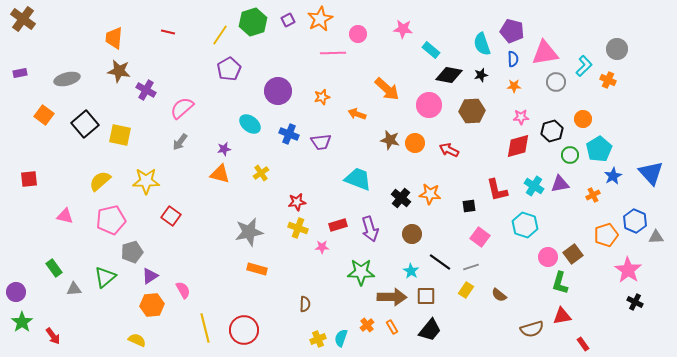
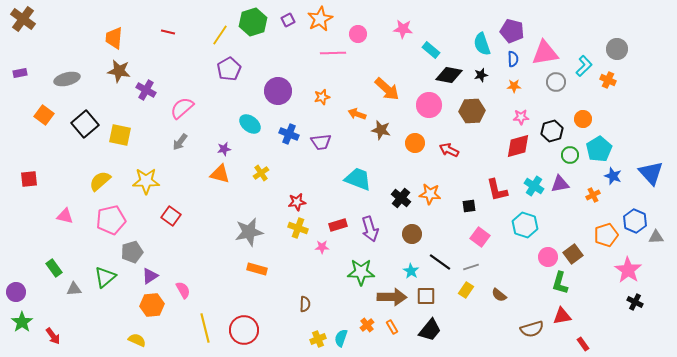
brown star at (390, 140): moved 9 px left, 10 px up
blue star at (613, 176): rotated 24 degrees counterclockwise
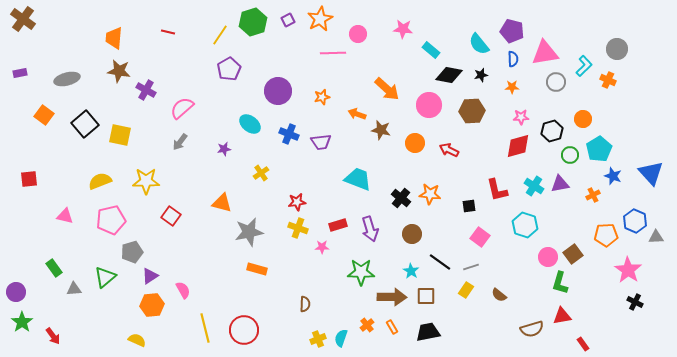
cyan semicircle at (482, 44): moved 3 px left; rotated 20 degrees counterclockwise
orange star at (514, 86): moved 2 px left, 1 px down
orange triangle at (220, 174): moved 2 px right, 29 px down
yellow semicircle at (100, 181): rotated 20 degrees clockwise
orange pentagon at (606, 235): rotated 15 degrees clockwise
black trapezoid at (430, 330): moved 2 px left, 2 px down; rotated 140 degrees counterclockwise
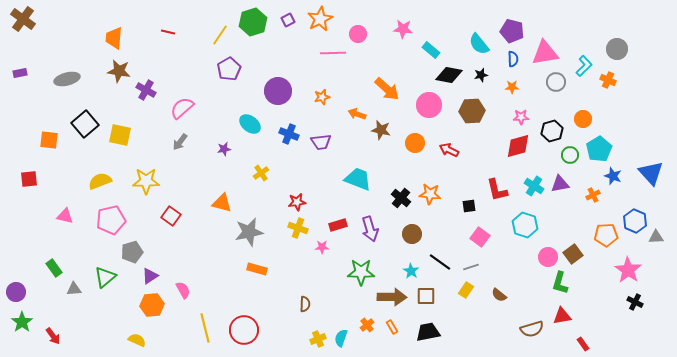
orange square at (44, 115): moved 5 px right, 25 px down; rotated 30 degrees counterclockwise
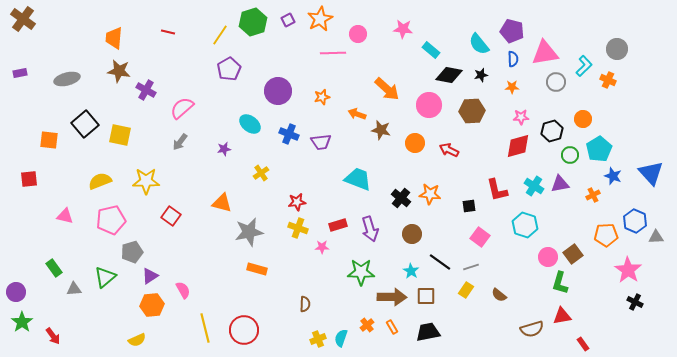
yellow semicircle at (137, 340): rotated 132 degrees clockwise
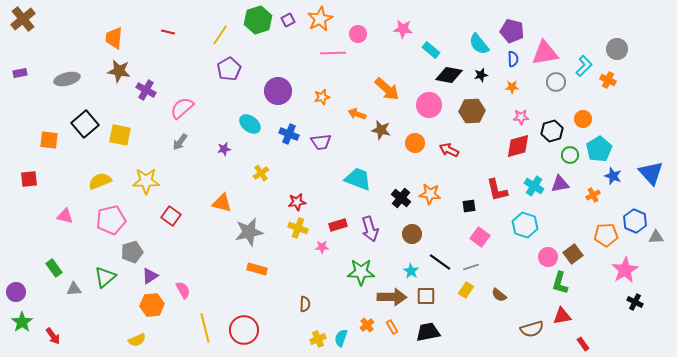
brown cross at (23, 19): rotated 15 degrees clockwise
green hexagon at (253, 22): moved 5 px right, 2 px up
pink star at (628, 270): moved 3 px left; rotated 8 degrees clockwise
